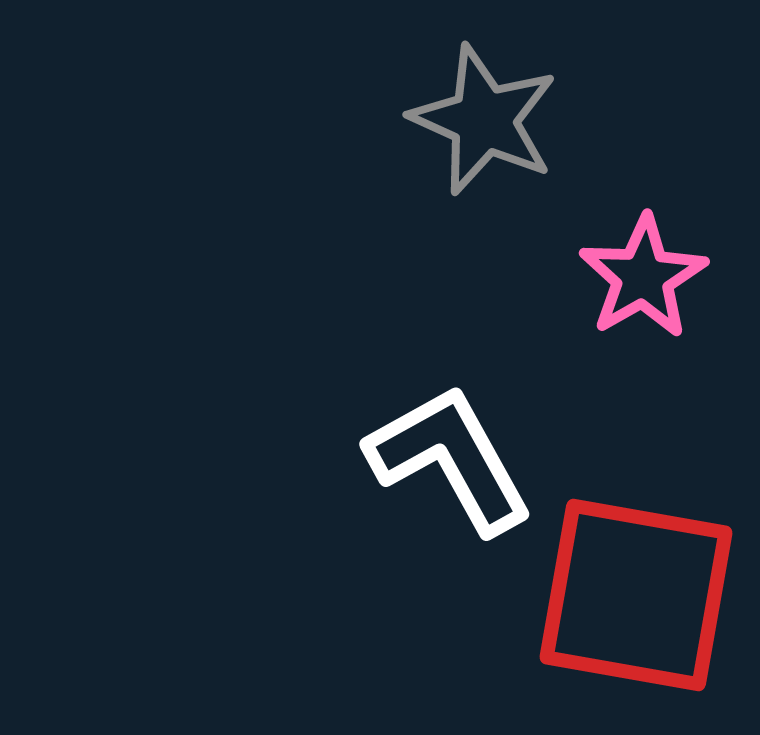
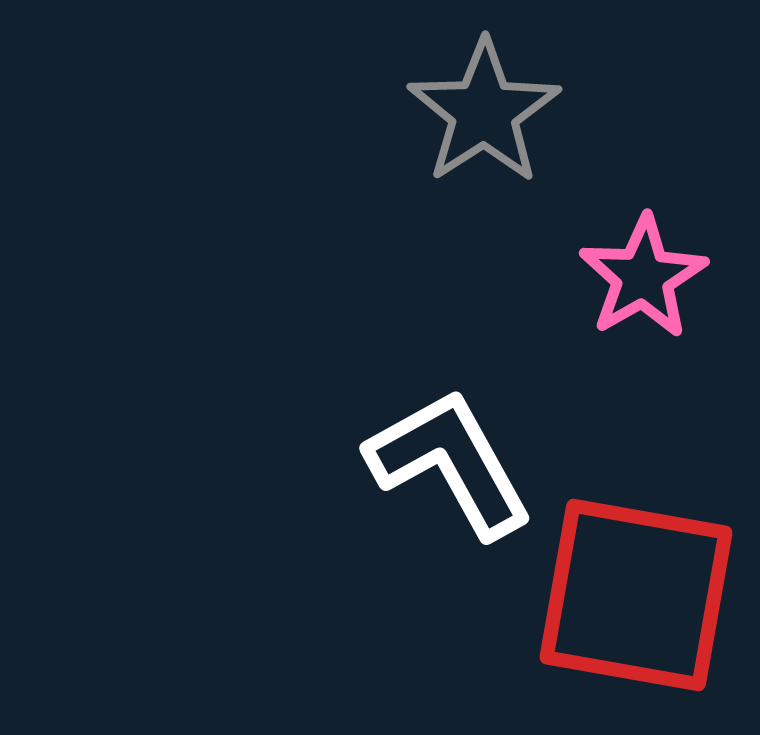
gray star: moved 8 px up; rotated 15 degrees clockwise
white L-shape: moved 4 px down
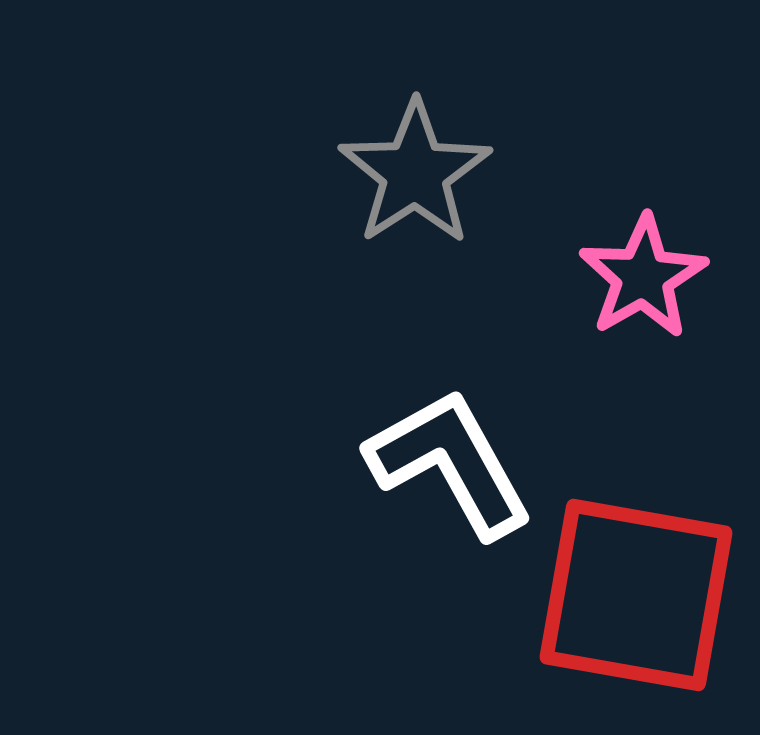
gray star: moved 69 px left, 61 px down
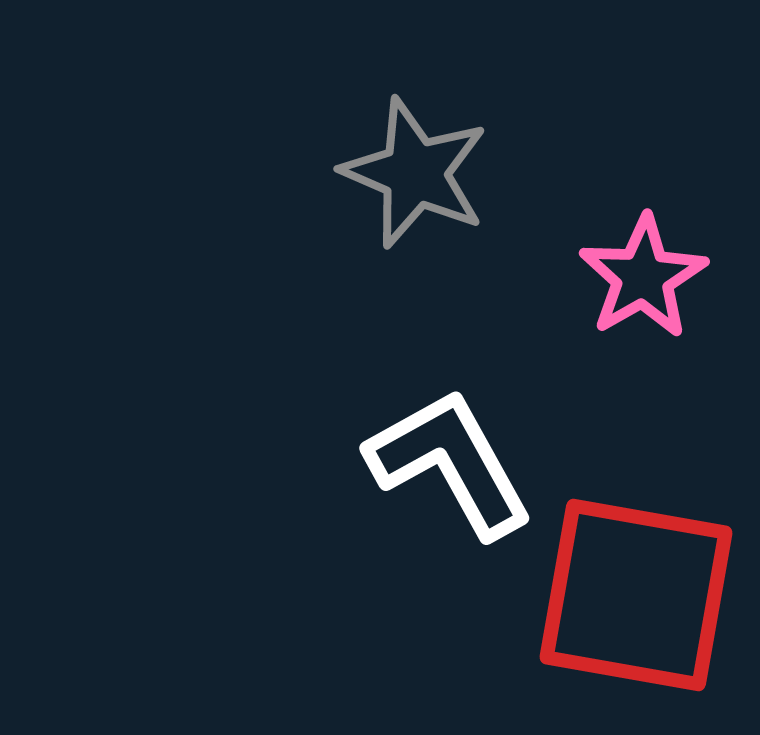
gray star: rotated 16 degrees counterclockwise
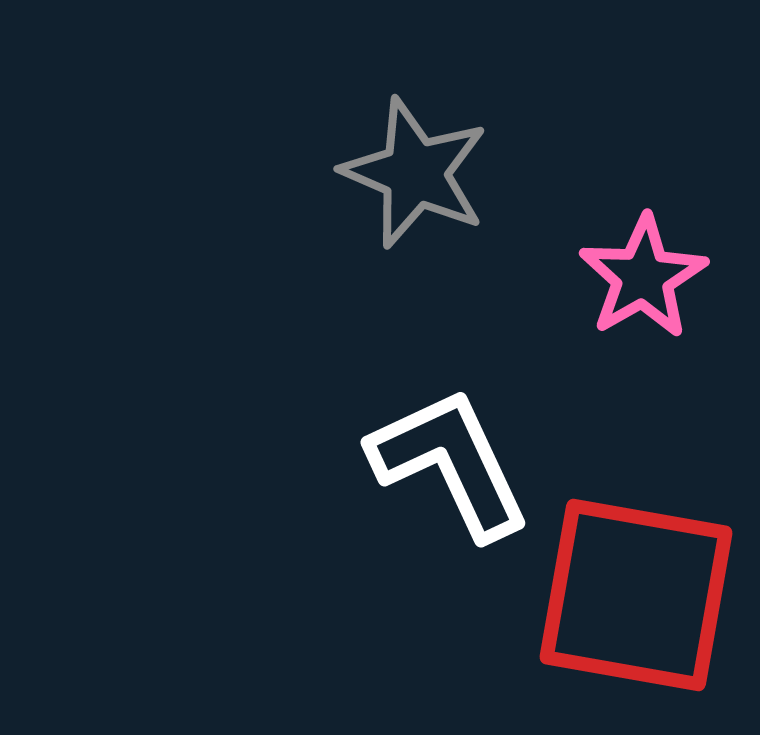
white L-shape: rotated 4 degrees clockwise
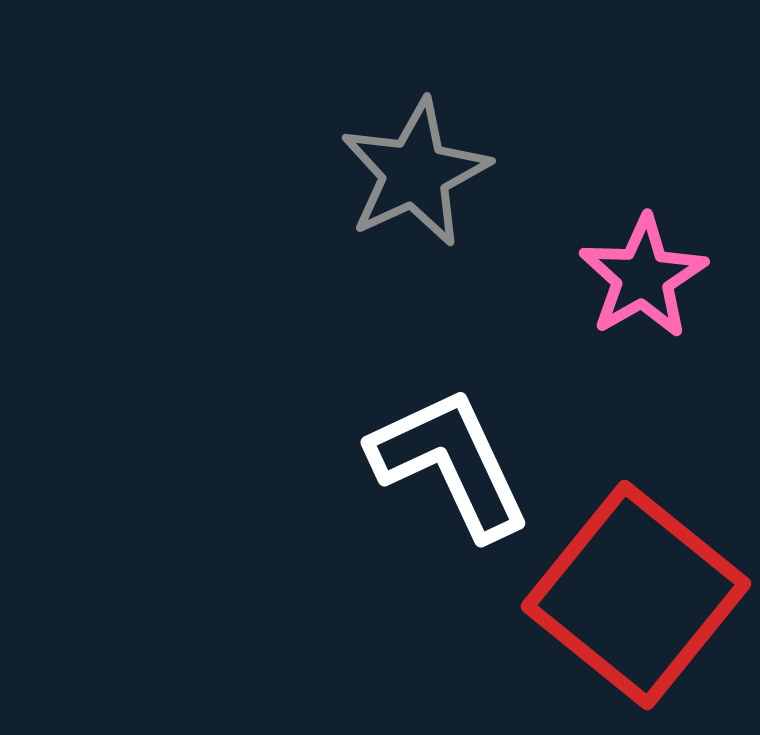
gray star: rotated 24 degrees clockwise
red square: rotated 29 degrees clockwise
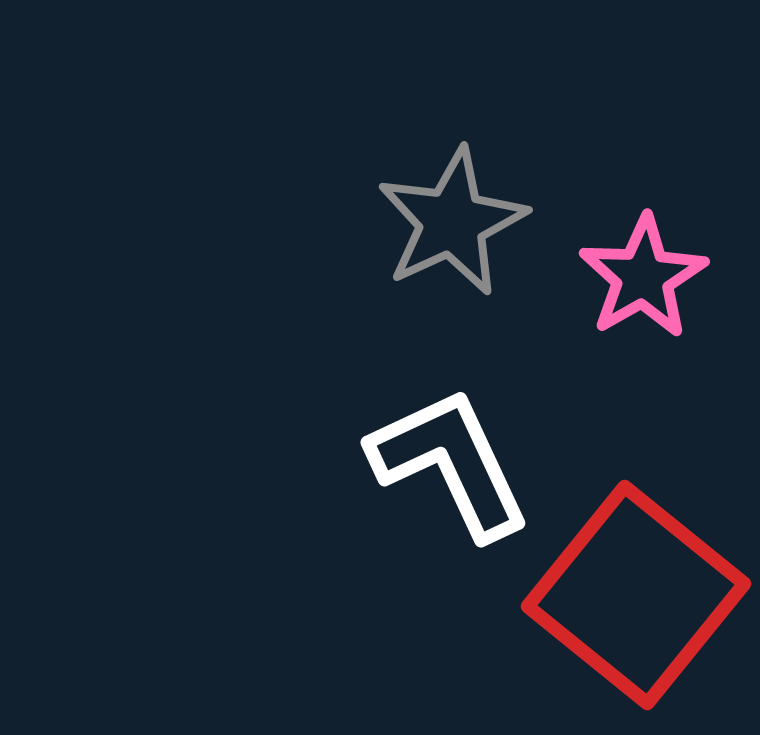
gray star: moved 37 px right, 49 px down
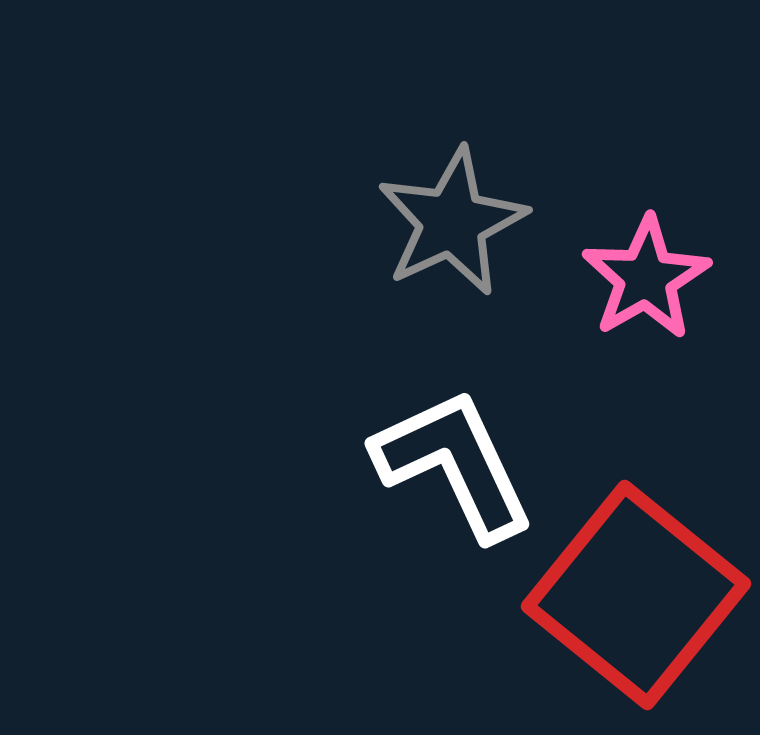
pink star: moved 3 px right, 1 px down
white L-shape: moved 4 px right, 1 px down
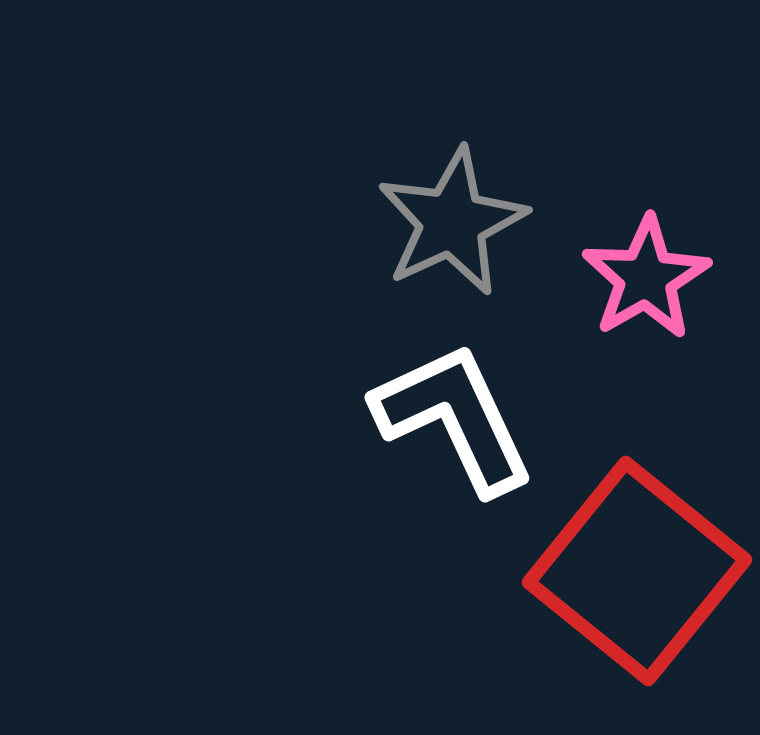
white L-shape: moved 46 px up
red square: moved 1 px right, 24 px up
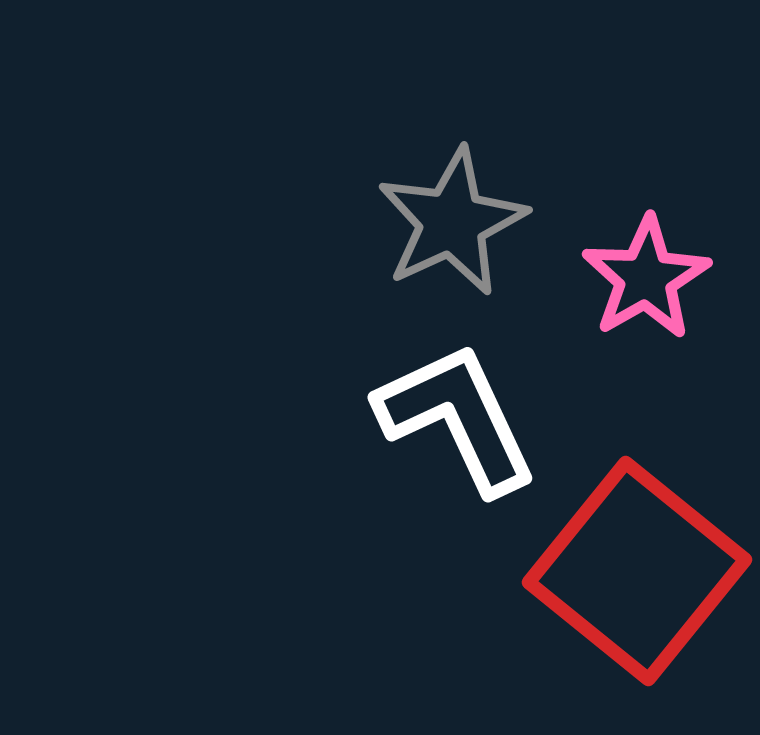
white L-shape: moved 3 px right
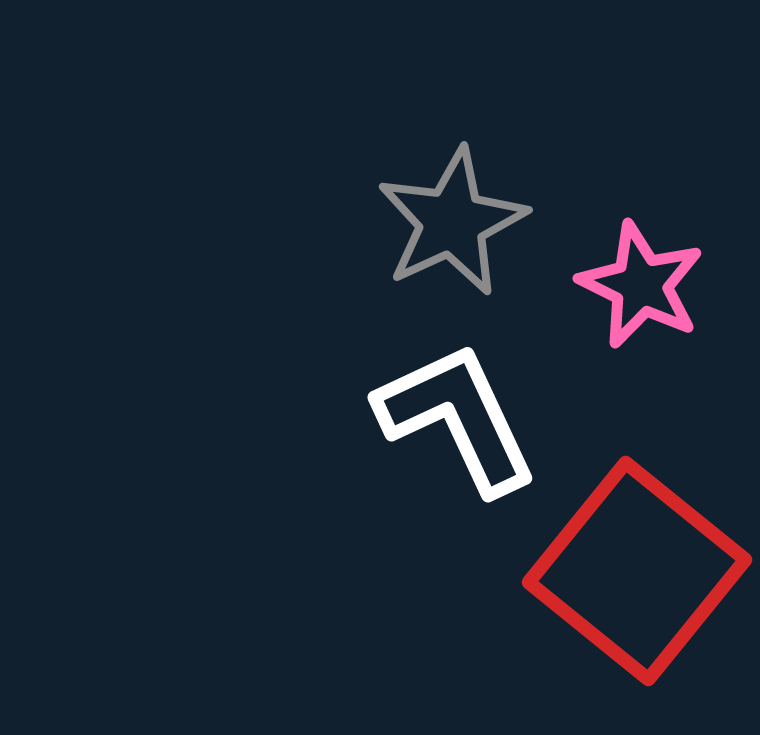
pink star: moved 5 px left, 7 px down; rotated 16 degrees counterclockwise
